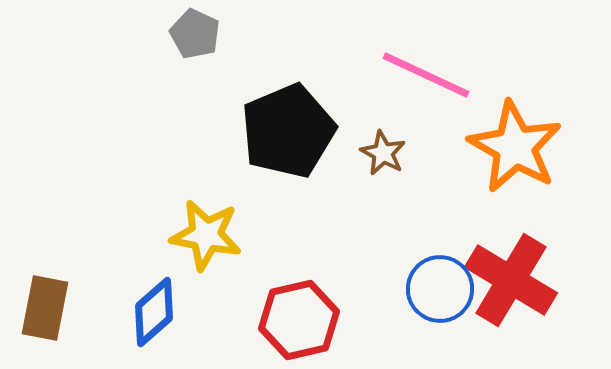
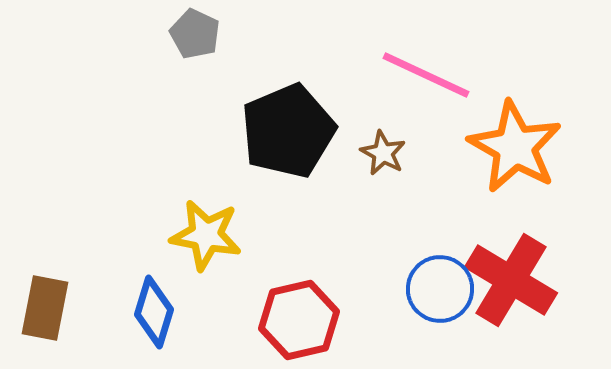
blue diamond: rotated 32 degrees counterclockwise
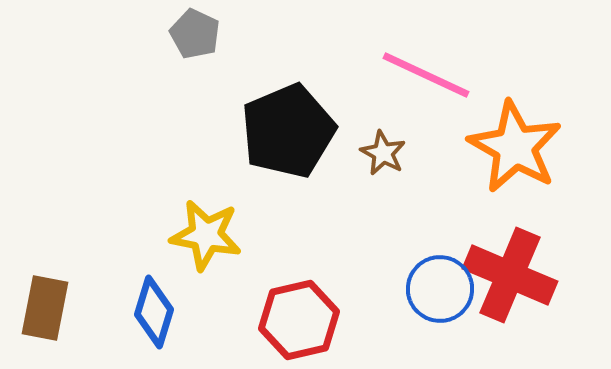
red cross: moved 1 px left, 5 px up; rotated 8 degrees counterclockwise
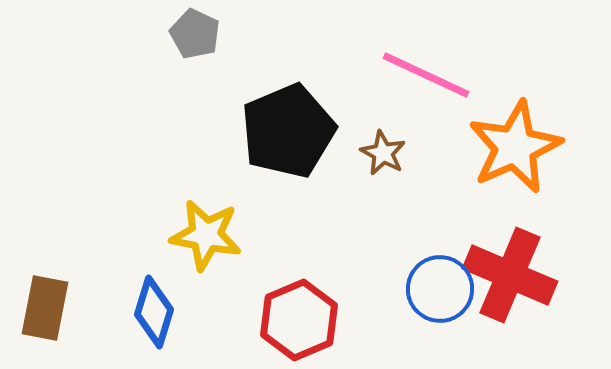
orange star: rotated 18 degrees clockwise
red hexagon: rotated 10 degrees counterclockwise
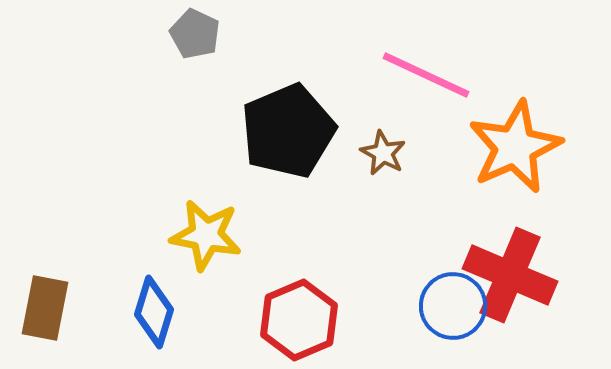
blue circle: moved 13 px right, 17 px down
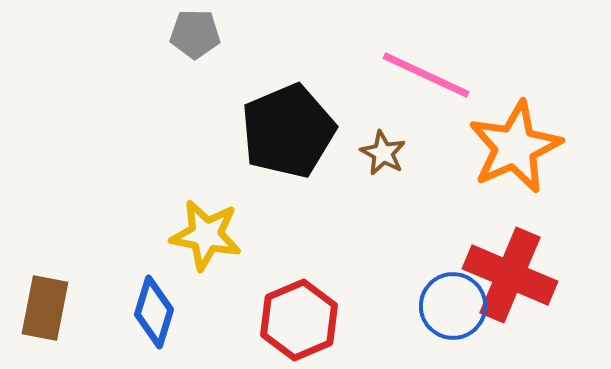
gray pentagon: rotated 24 degrees counterclockwise
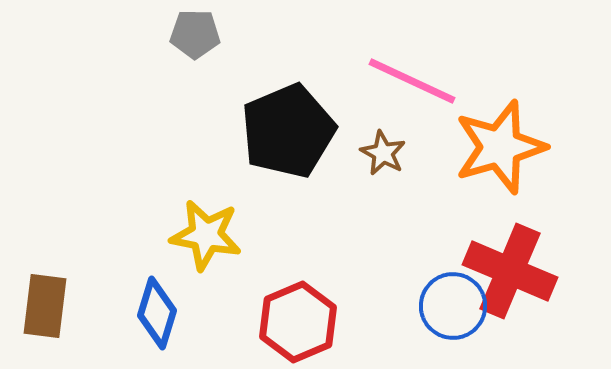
pink line: moved 14 px left, 6 px down
orange star: moved 15 px left; rotated 8 degrees clockwise
red cross: moved 4 px up
brown rectangle: moved 2 px up; rotated 4 degrees counterclockwise
blue diamond: moved 3 px right, 1 px down
red hexagon: moved 1 px left, 2 px down
